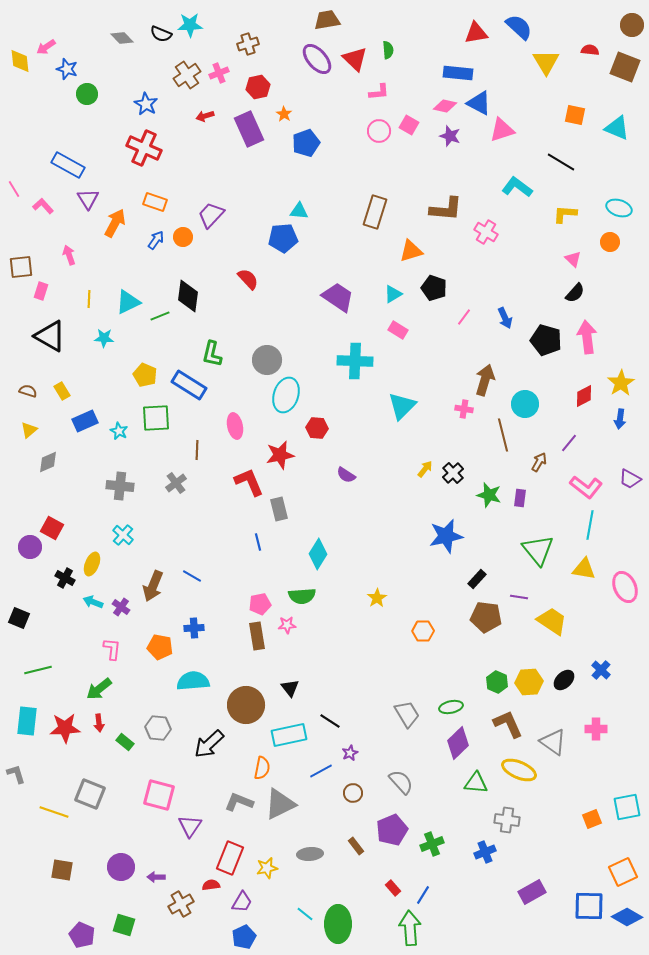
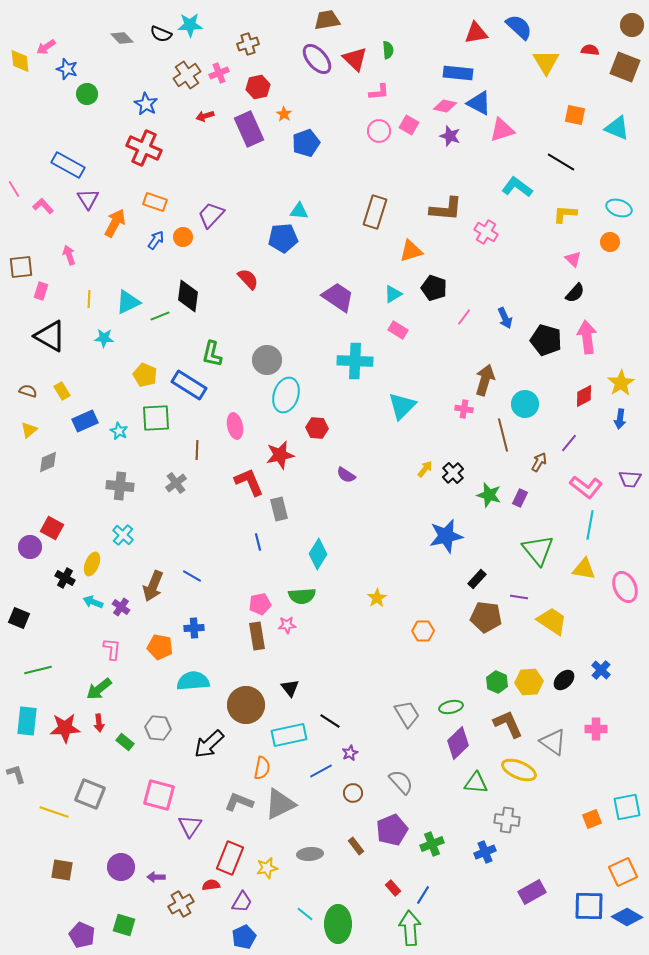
purple trapezoid at (630, 479): rotated 25 degrees counterclockwise
purple rectangle at (520, 498): rotated 18 degrees clockwise
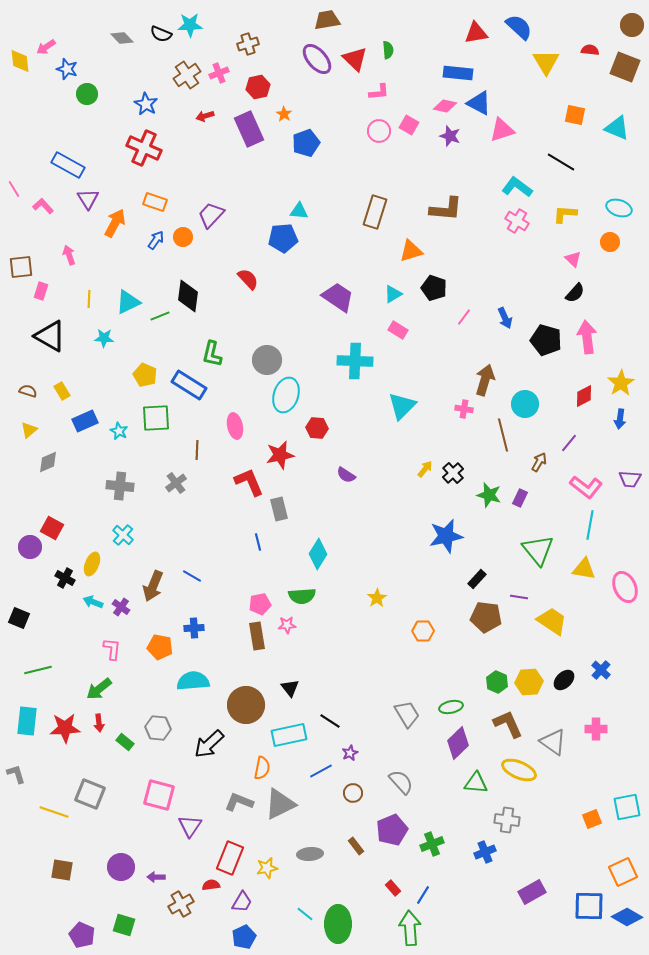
pink cross at (486, 232): moved 31 px right, 11 px up
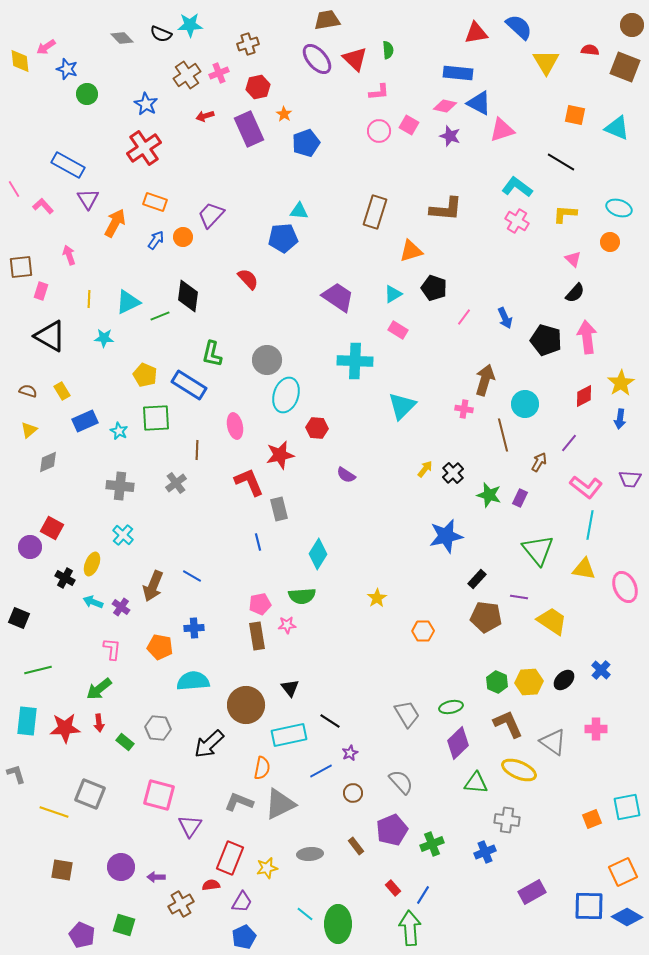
red cross at (144, 148): rotated 32 degrees clockwise
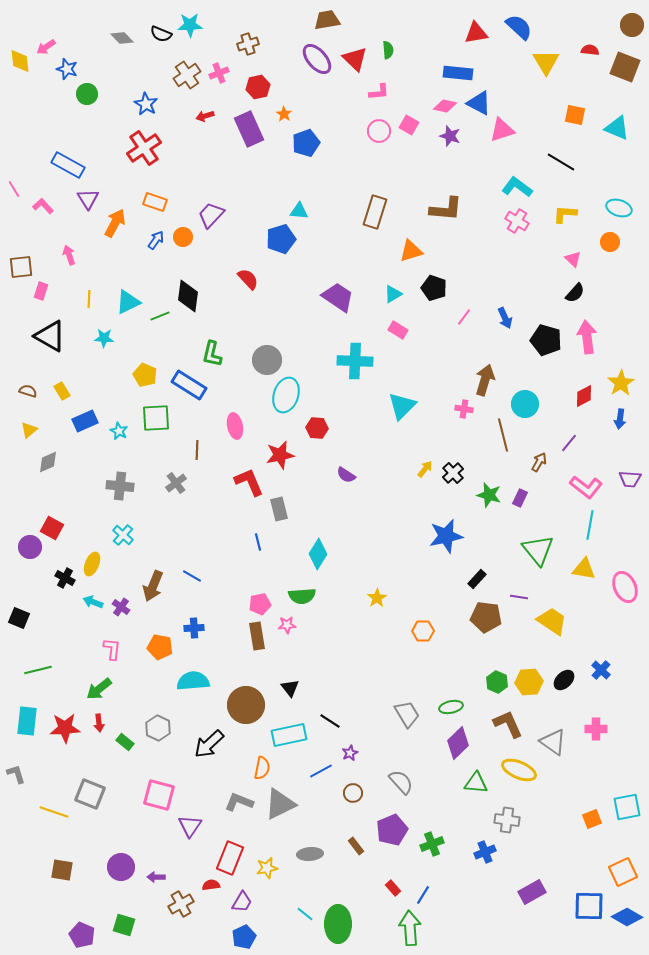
blue pentagon at (283, 238): moved 2 px left, 1 px down; rotated 12 degrees counterclockwise
gray hexagon at (158, 728): rotated 20 degrees clockwise
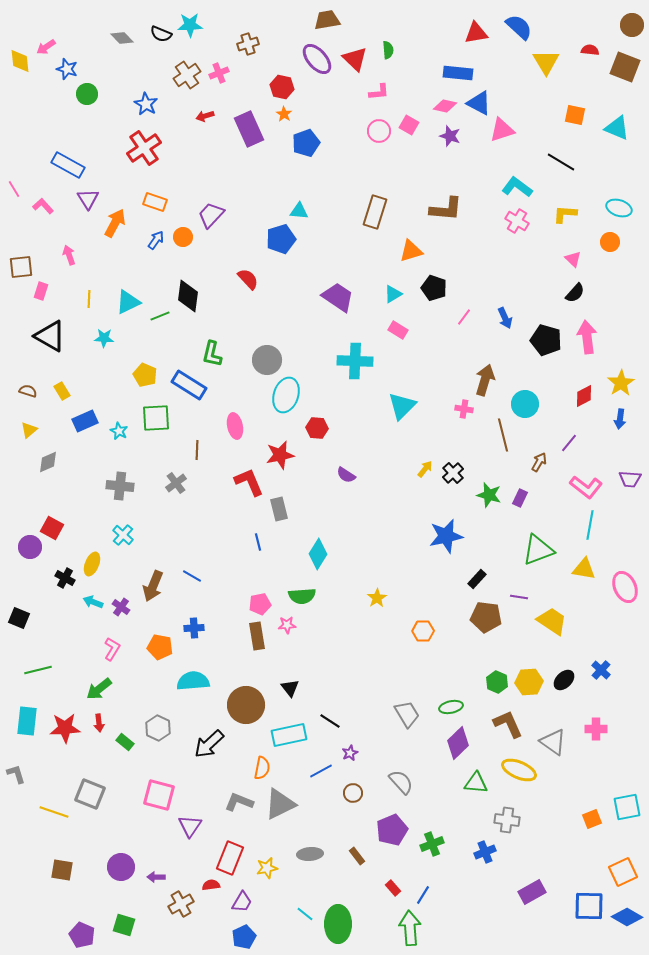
red hexagon at (258, 87): moved 24 px right; rotated 25 degrees clockwise
green triangle at (538, 550): rotated 48 degrees clockwise
pink L-shape at (112, 649): rotated 25 degrees clockwise
brown rectangle at (356, 846): moved 1 px right, 10 px down
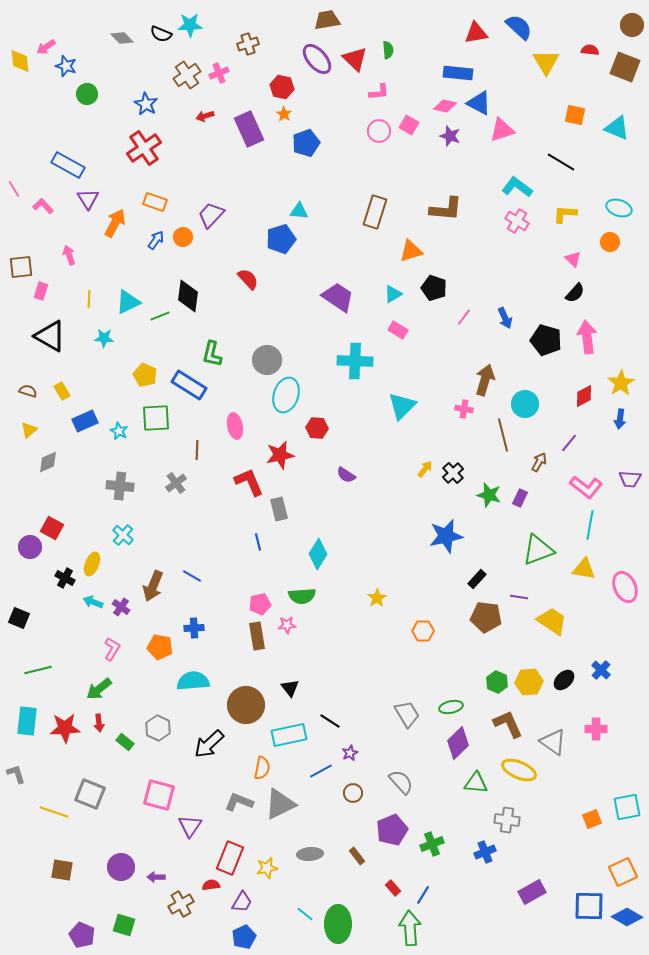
blue star at (67, 69): moved 1 px left, 3 px up
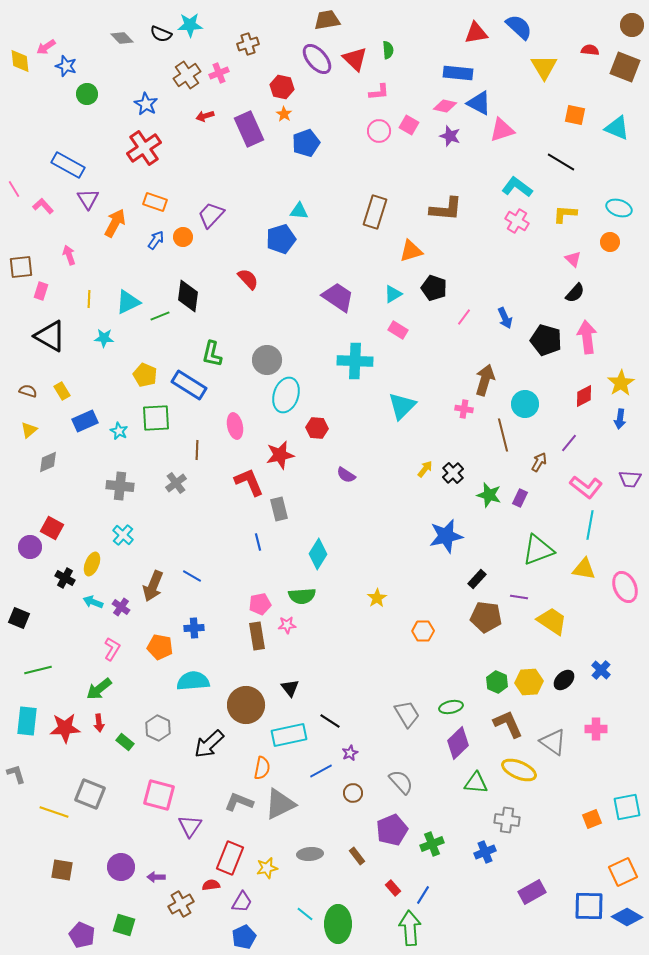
yellow triangle at (546, 62): moved 2 px left, 5 px down
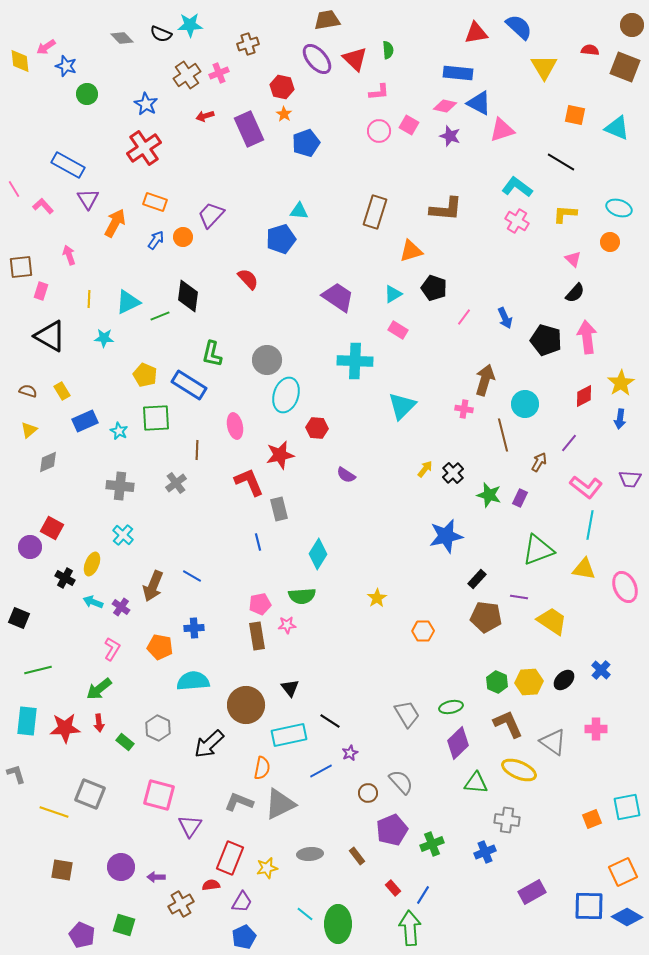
brown circle at (353, 793): moved 15 px right
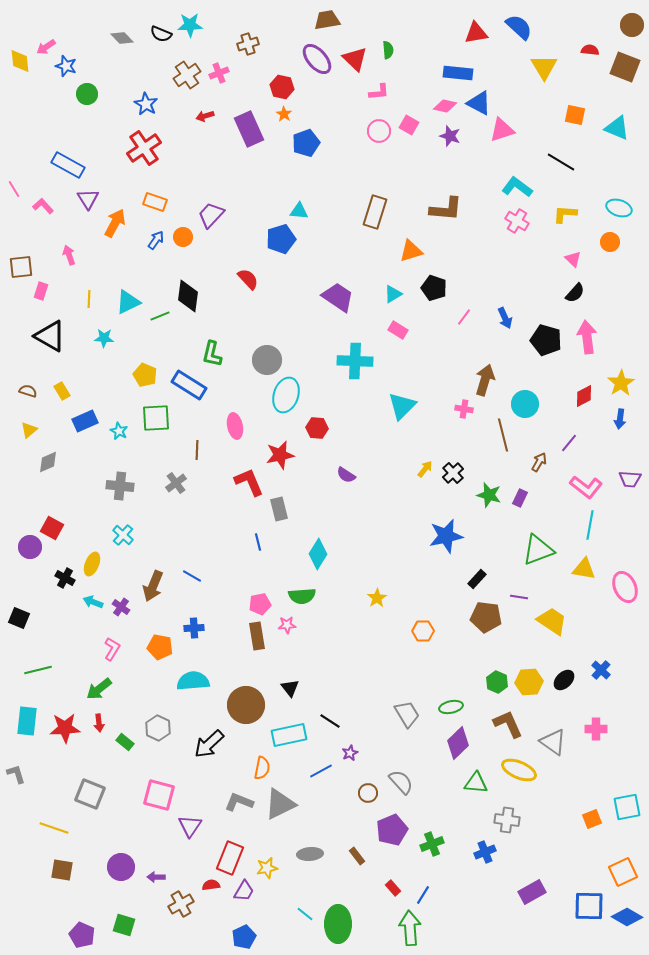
yellow line at (54, 812): moved 16 px down
purple trapezoid at (242, 902): moved 2 px right, 11 px up
